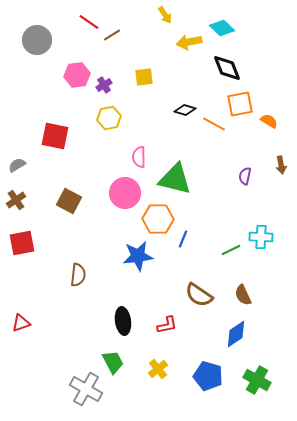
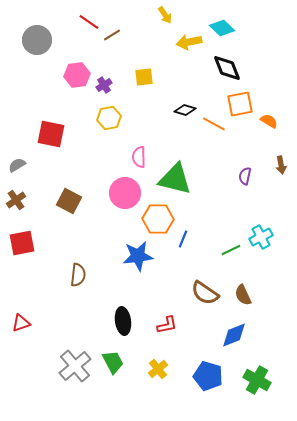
red square at (55, 136): moved 4 px left, 2 px up
cyan cross at (261, 237): rotated 30 degrees counterclockwise
brown semicircle at (199, 295): moved 6 px right, 2 px up
blue diamond at (236, 334): moved 2 px left, 1 px down; rotated 12 degrees clockwise
gray cross at (86, 389): moved 11 px left, 23 px up; rotated 20 degrees clockwise
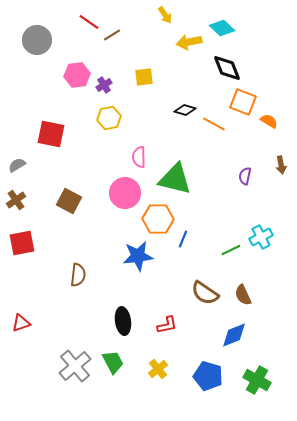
orange square at (240, 104): moved 3 px right, 2 px up; rotated 32 degrees clockwise
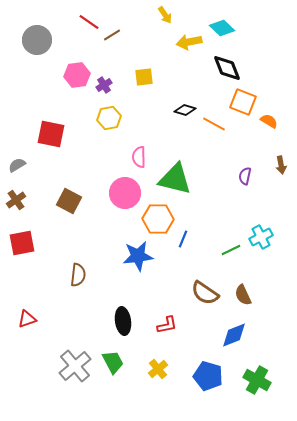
red triangle at (21, 323): moved 6 px right, 4 px up
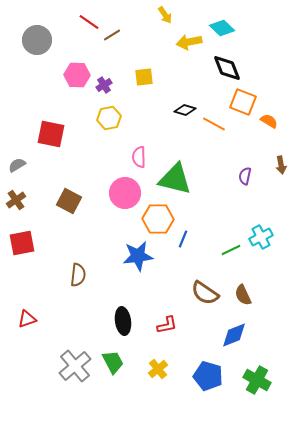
pink hexagon at (77, 75): rotated 10 degrees clockwise
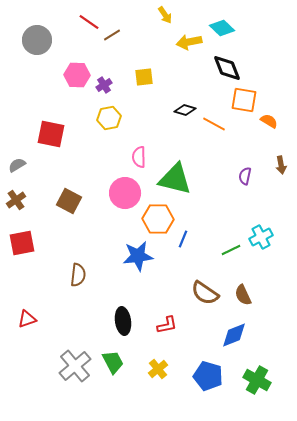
orange square at (243, 102): moved 1 px right, 2 px up; rotated 12 degrees counterclockwise
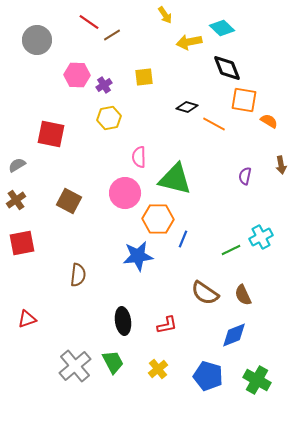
black diamond at (185, 110): moved 2 px right, 3 px up
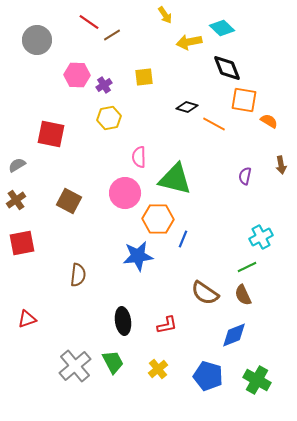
green line at (231, 250): moved 16 px right, 17 px down
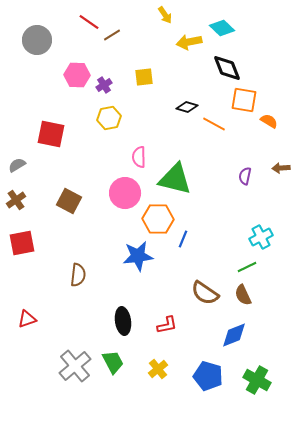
brown arrow at (281, 165): moved 3 px down; rotated 96 degrees clockwise
